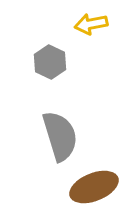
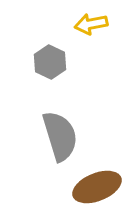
brown ellipse: moved 3 px right
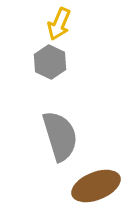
yellow arrow: moved 32 px left; rotated 56 degrees counterclockwise
brown ellipse: moved 1 px left, 1 px up
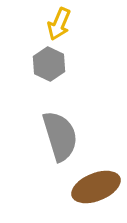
gray hexagon: moved 1 px left, 2 px down
brown ellipse: moved 1 px down
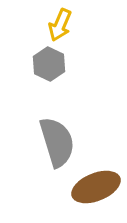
yellow arrow: moved 1 px right, 1 px down
gray semicircle: moved 3 px left, 6 px down
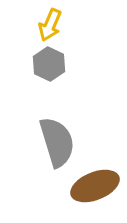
yellow arrow: moved 10 px left
brown ellipse: moved 1 px left, 1 px up
